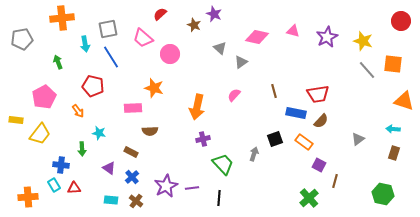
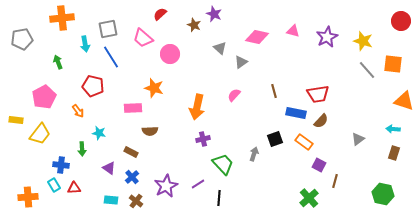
purple line at (192, 188): moved 6 px right, 4 px up; rotated 24 degrees counterclockwise
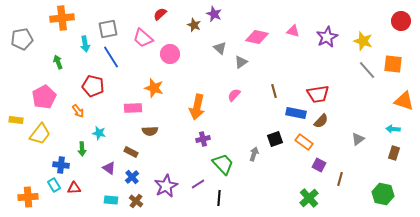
brown line at (335, 181): moved 5 px right, 2 px up
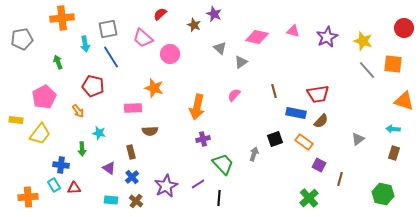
red circle at (401, 21): moved 3 px right, 7 px down
brown rectangle at (131, 152): rotated 48 degrees clockwise
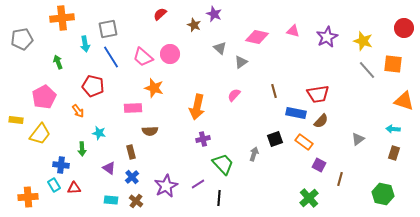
pink trapezoid at (143, 38): moved 19 px down
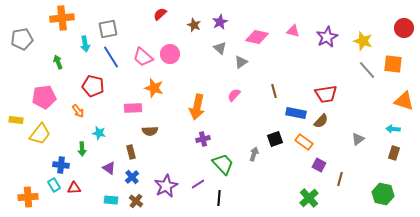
purple star at (214, 14): moved 6 px right, 8 px down; rotated 21 degrees clockwise
red trapezoid at (318, 94): moved 8 px right
pink pentagon at (44, 97): rotated 20 degrees clockwise
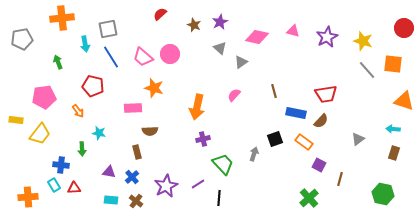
brown rectangle at (131, 152): moved 6 px right
purple triangle at (109, 168): moved 4 px down; rotated 24 degrees counterclockwise
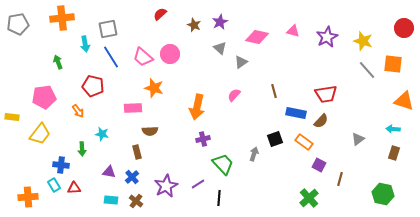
gray pentagon at (22, 39): moved 4 px left, 15 px up
yellow rectangle at (16, 120): moved 4 px left, 3 px up
cyan star at (99, 133): moved 3 px right, 1 px down
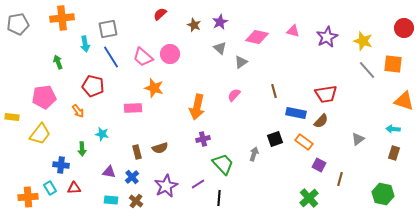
brown semicircle at (150, 131): moved 10 px right, 17 px down; rotated 14 degrees counterclockwise
cyan rectangle at (54, 185): moved 4 px left, 3 px down
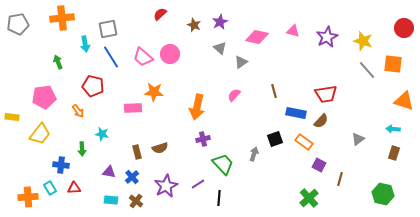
orange star at (154, 88): moved 4 px down; rotated 12 degrees counterclockwise
